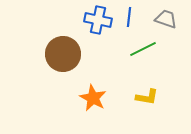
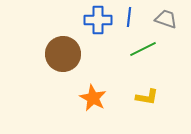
blue cross: rotated 12 degrees counterclockwise
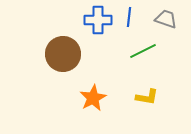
green line: moved 2 px down
orange star: rotated 16 degrees clockwise
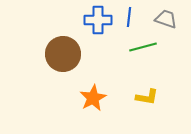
green line: moved 4 px up; rotated 12 degrees clockwise
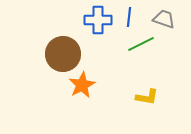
gray trapezoid: moved 2 px left
green line: moved 2 px left, 3 px up; rotated 12 degrees counterclockwise
orange star: moved 11 px left, 13 px up
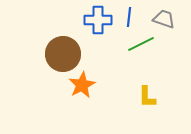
yellow L-shape: rotated 80 degrees clockwise
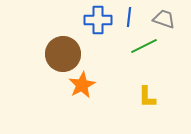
green line: moved 3 px right, 2 px down
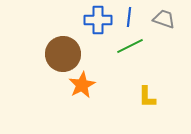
green line: moved 14 px left
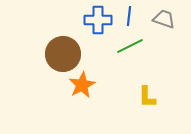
blue line: moved 1 px up
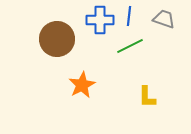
blue cross: moved 2 px right
brown circle: moved 6 px left, 15 px up
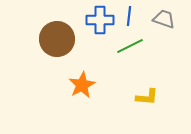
yellow L-shape: rotated 85 degrees counterclockwise
